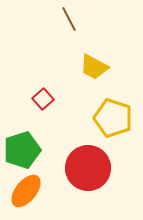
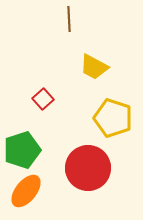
brown line: rotated 25 degrees clockwise
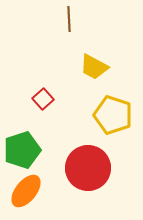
yellow pentagon: moved 3 px up
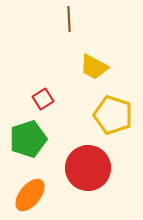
red square: rotated 10 degrees clockwise
green pentagon: moved 6 px right, 11 px up
orange ellipse: moved 4 px right, 4 px down
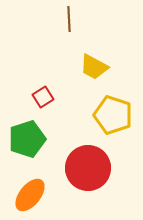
red square: moved 2 px up
green pentagon: moved 1 px left
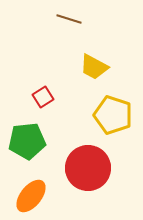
brown line: rotated 70 degrees counterclockwise
green pentagon: moved 2 px down; rotated 12 degrees clockwise
orange ellipse: moved 1 px right, 1 px down
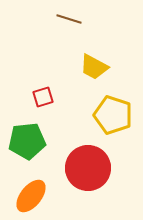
red square: rotated 15 degrees clockwise
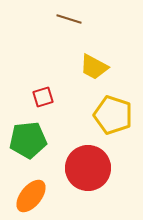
green pentagon: moved 1 px right, 1 px up
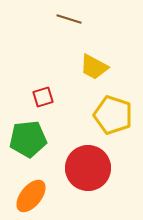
green pentagon: moved 1 px up
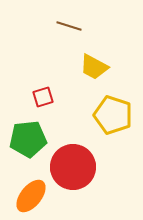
brown line: moved 7 px down
red circle: moved 15 px left, 1 px up
